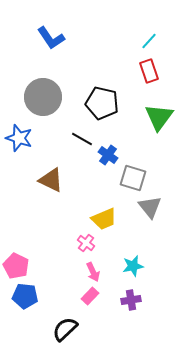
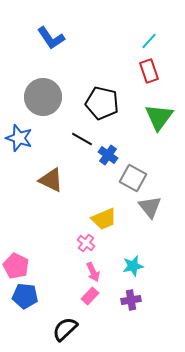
gray square: rotated 12 degrees clockwise
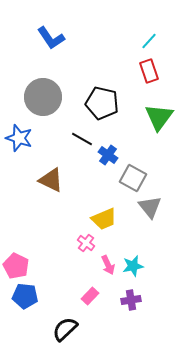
pink arrow: moved 15 px right, 7 px up
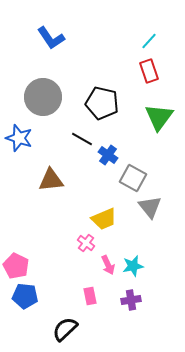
brown triangle: rotated 32 degrees counterclockwise
pink rectangle: rotated 54 degrees counterclockwise
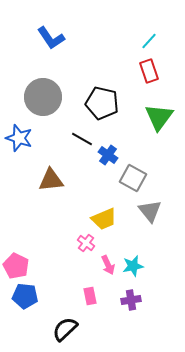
gray triangle: moved 4 px down
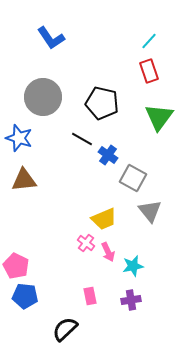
brown triangle: moved 27 px left
pink arrow: moved 13 px up
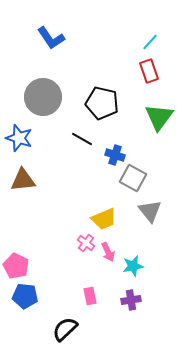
cyan line: moved 1 px right, 1 px down
blue cross: moved 7 px right; rotated 18 degrees counterclockwise
brown triangle: moved 1 px left
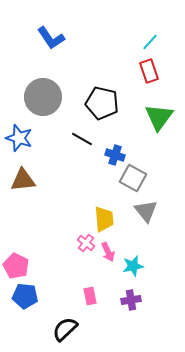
gray triangle: moved 4 px left
yellow trapezoid: rotated 72 degrees counterclockwise
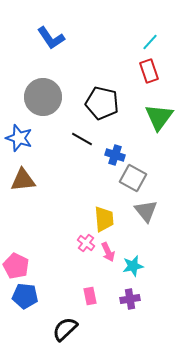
purple cross: moved 1 px left, 1 px up
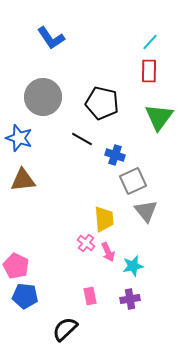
red rectangle: rotated 20 degrees clockwise
gray square: moved 3 px down; rotated 36 degrees clockwise
